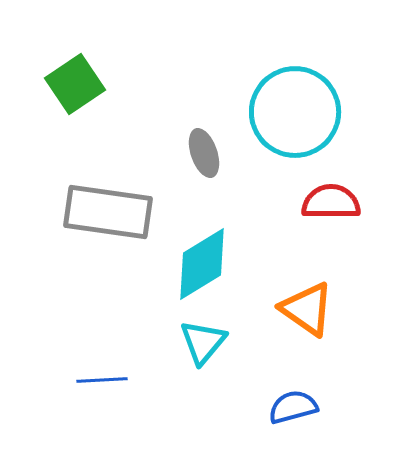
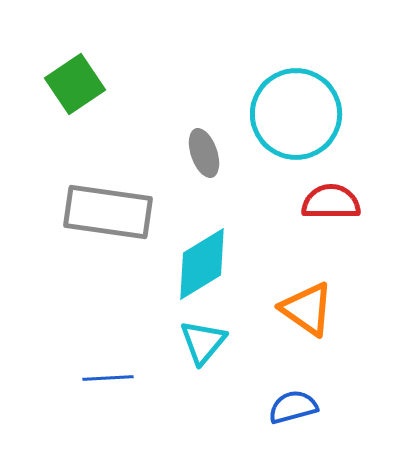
cyan circle: moved 1 px right, 2 px down
blue line: moved 6 px right, 2 px up
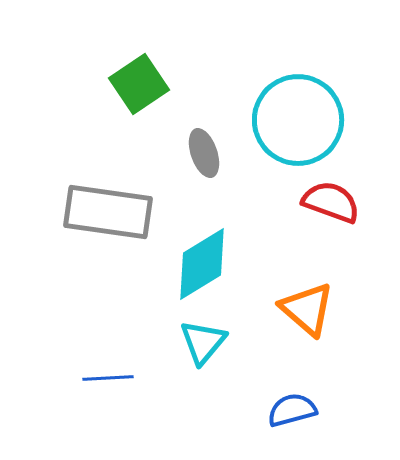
green square: moved 64 px right
cyan circle: moved 2 px right, 6 px down
red semicircle: rotated 20 degrees clockwise
orange triangle: rotated 6 degrees clockwise
blue semicircle: moved 1 px left, 3 px down
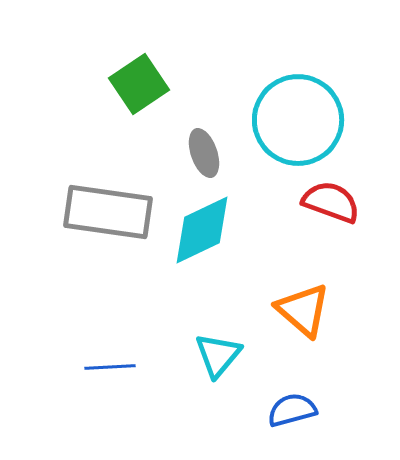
cyan diamond: moved 34 px up; rotated 6 degrees clockwise
orange triangle: moved 4 px left, 1 px down
cyan triangle: moved 15 px right, 13 px down
blue line: moved 2 px right, 11 px up
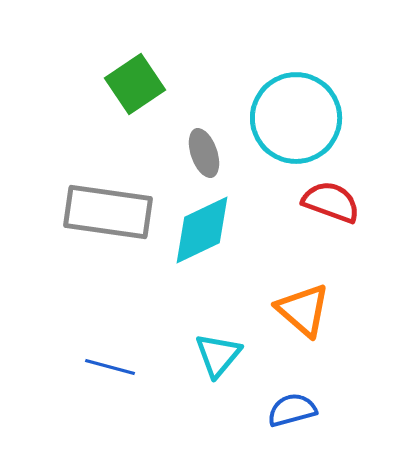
green square: moved 4 px left
cyan circle: moved 2 px left, 2 px up
blue line: rotated 18 degrees clockwise
